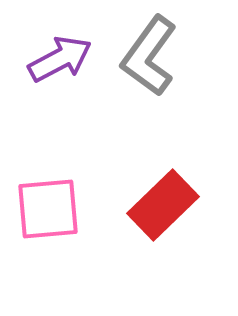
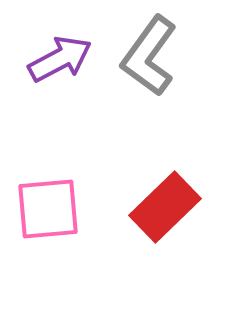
red rectangle: moved 2 px right, 2 px down
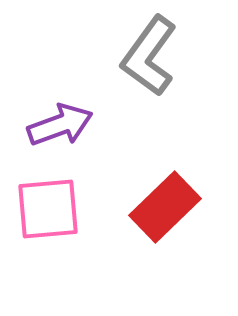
purple arrow: moved 66 px down; rotated 8 degrees clockwise
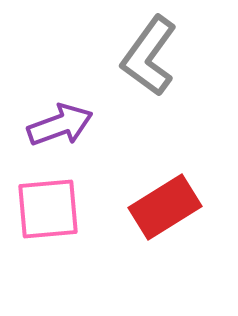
red rectangle: rotated 12 degrees clockwise
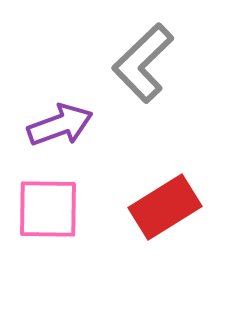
gray L-shape: moved 6 px left, 7 px down; rotated 10 degrees clockwise
pink square: rotated 6 degrees clockwise
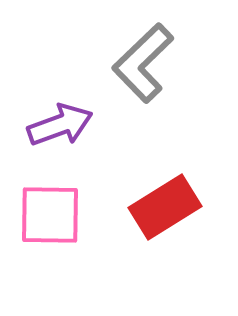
pink square: moved 2 px right, 6 px down
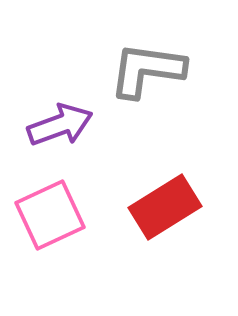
gray L-shape: moved 4 px right, 7 px down; rotated 52 degrees clockwise
pink square: rotated 26 degrees counterclockwise
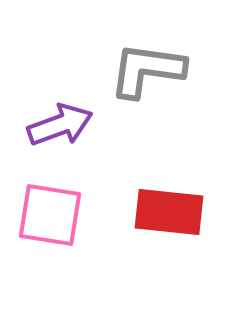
red rectangle: moved 4 px right, 5 px down; rotated 38 degrees clockwise
pink square: rotated 34 degrees clockwise
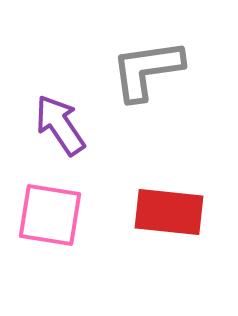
gray L-shape: rotated 16 degrees counterclockwise
purple arrow: rotated 104 degrees counterclockwise
